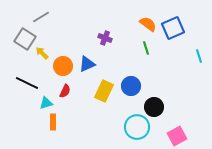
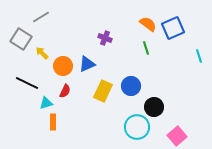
gray square: moved 4 px left
yellow rectangle: moved 1 px left
pink square: rotated 12 degrees counterclockwise
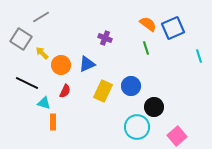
orange circle: moved 2 px left, 1 px up
cyan triangle: moved 2 px left; rotated 32 degrees clockwise
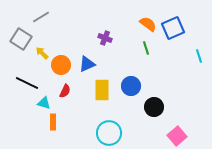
yellow rectangle: moved 1 px left, 1 px up; rotated 25 degrees counterclockwise
cyan circle: moved 28 px left, 6 px down
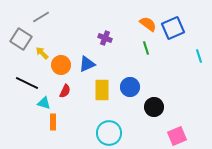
blue circle: moved 1 px left, 1 px down
pink square: rotated 18 degrees clockwise
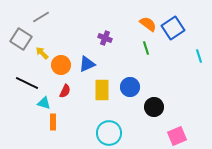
blue square: rotated 10 degrees counterclockwise
